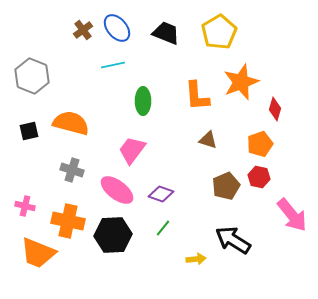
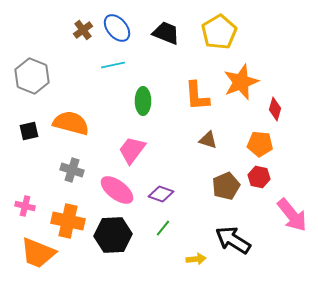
orange pentagon: rotated 25 degrees clockwise
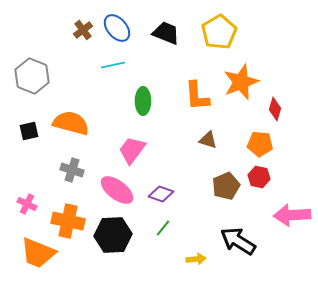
pink cross: moved 2 px right, 2 px up; rotated 12 degrees clockwise
pink arrow: rotated 126 degrees clockwise
black arrow: moved 5 px right, 1 px down
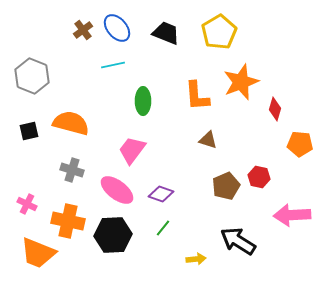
orange pentagon: moved 40 px right
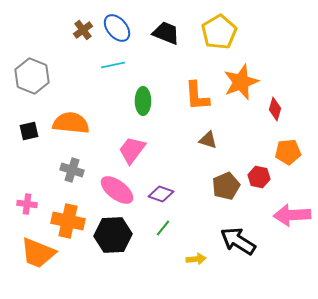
orange semicircle: rotated 9 degrees counterclockwise
orange pentagon: moved 12 px left, 8 px down; rotated 10 degrees counterclockwise
pink cross: rotated 18 degrees counterclockwise
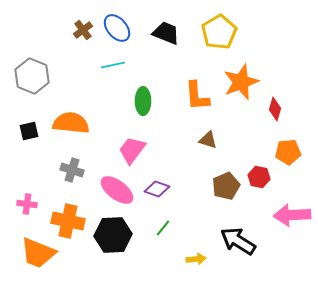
purple diamond: moved 4 px left, 5 px up
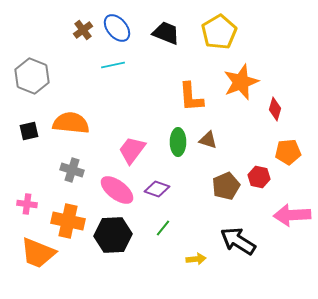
orange L-shape: moved 6 px left, 1 px down
green ellipse: moved 35 px right, 41 px down
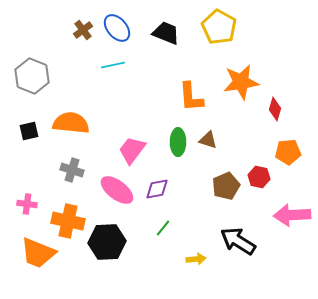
yellow pentagon: moved 5 px up; rotated 12 degrees counterclockwise
orange star: rotated 12 degrees clockwise
purple diamond: rotated 30 degrees counterclockwise
black hexagon: moved 6 px left, 7 px down
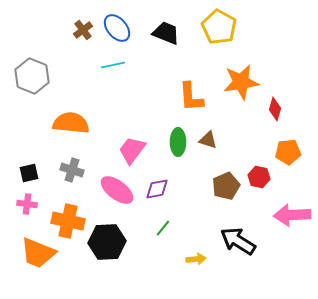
black square: moved 42 px down
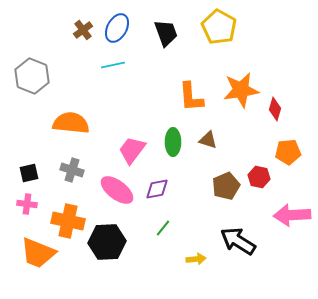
blue ellipse: rotated 68 degrees clockwise
black trapezoid: rotated 48 degrees clockwise
orange star: moved 8 px down
green ellipse: moved 5 px left
